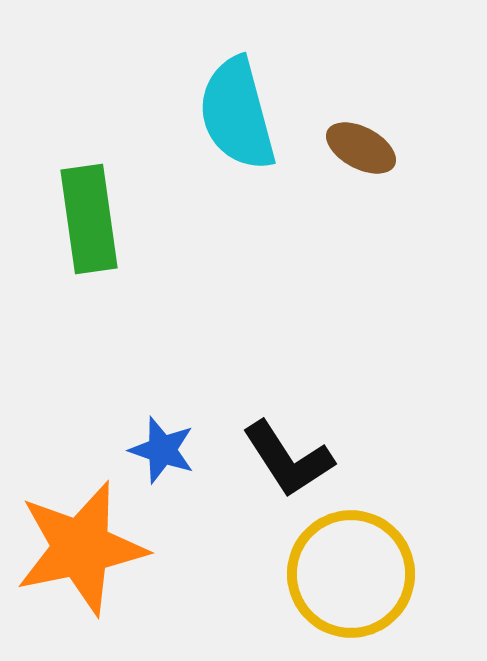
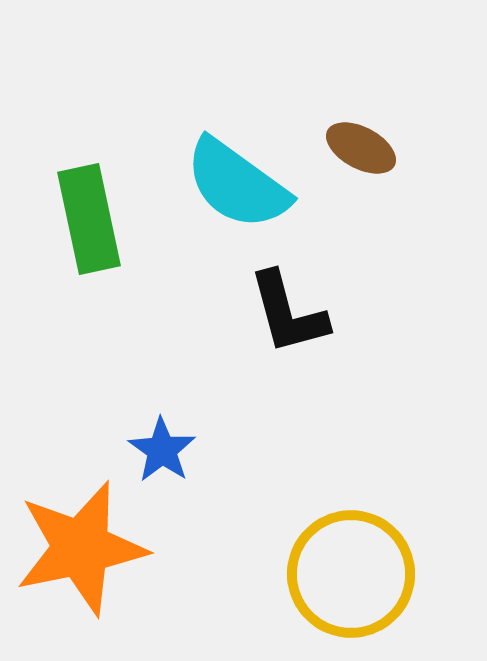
cyan semicircle: moved 70 px down; rotated 39 degrees counterclockwise
green rectangle: rotated 4 degrees counterclockwise
blue star: rotated 16 degrees clockwise
black L-shape: moved 146 px up; rotated 18 degrees clockwise
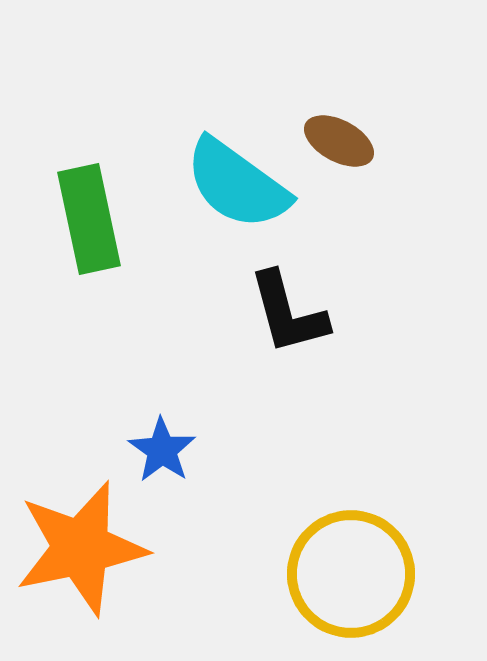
brown ellipse: moved 22 px left, 7 px up
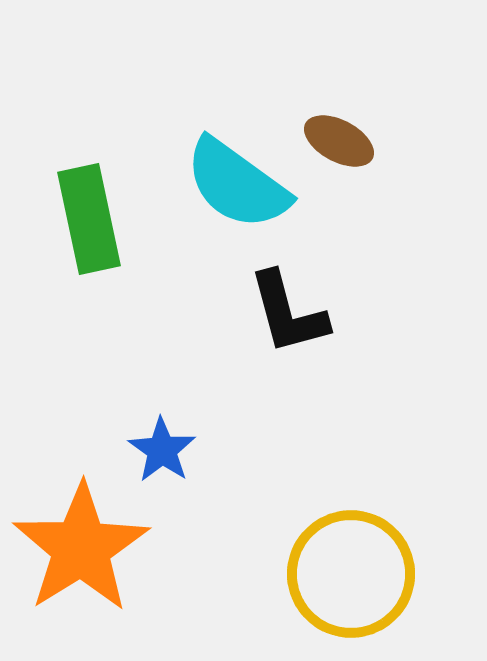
orange star: rotated 20 degrees counterclockwise
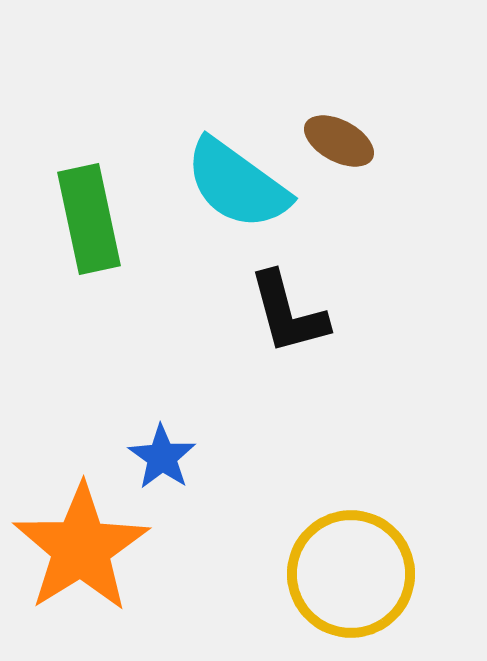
blue star: moved 7 px down
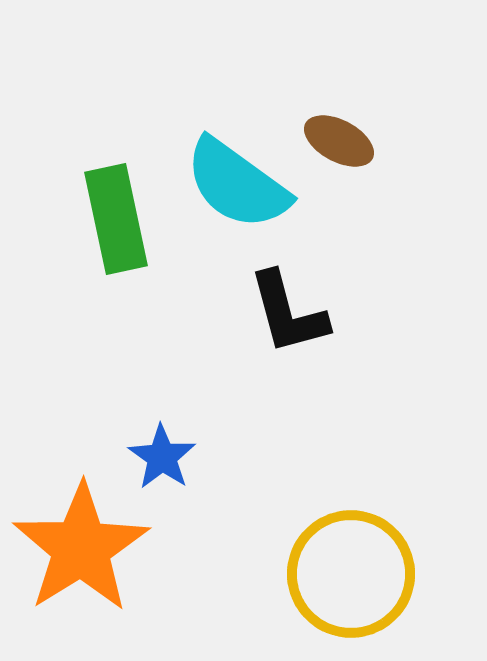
green rectangle: moved 27 px right
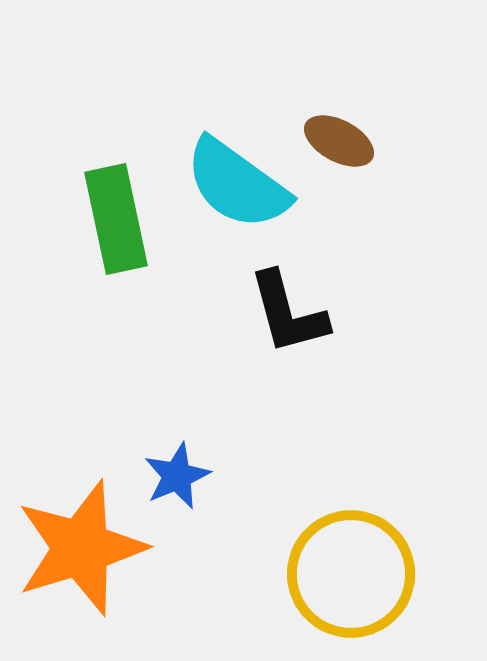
blue star: moved 15 px right, 19 px down; rotated 14 degrees clockwise
orange star: rotated 15 degrees clockwise
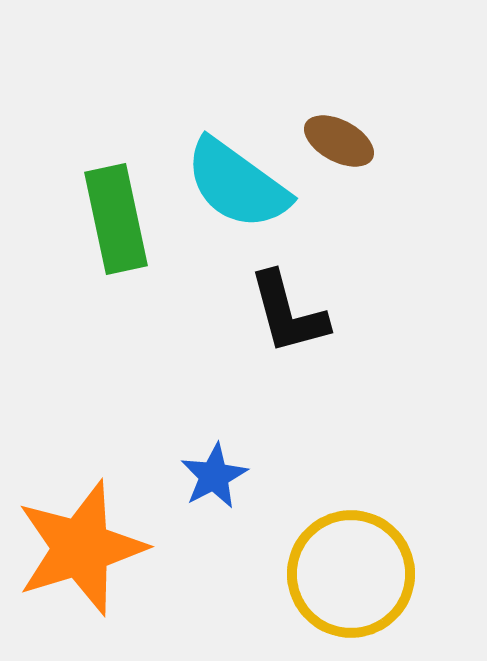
blue star: moved 37 px right; rotated 4 degrees counterclockwise
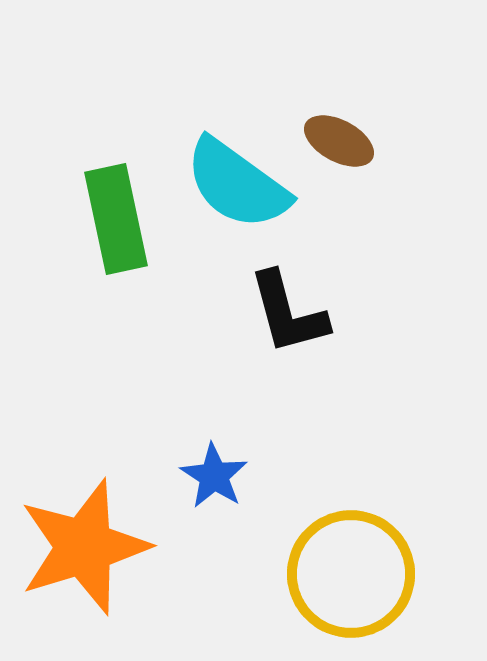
blue star: rotated 12 degrees counterclockwise
orange star: moved 3 px right, 1 px up
